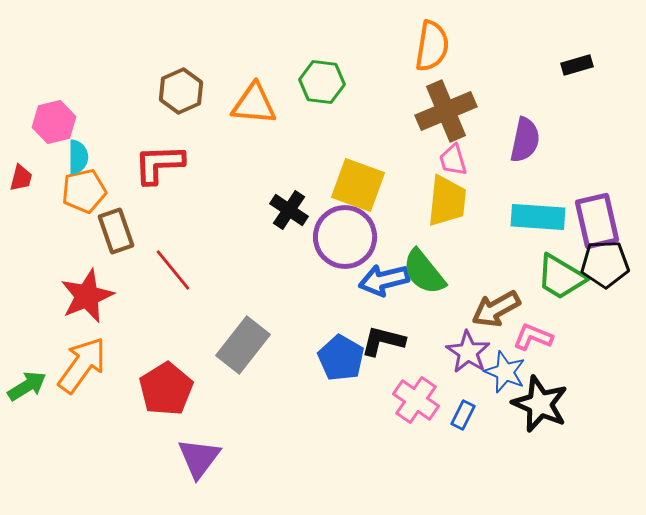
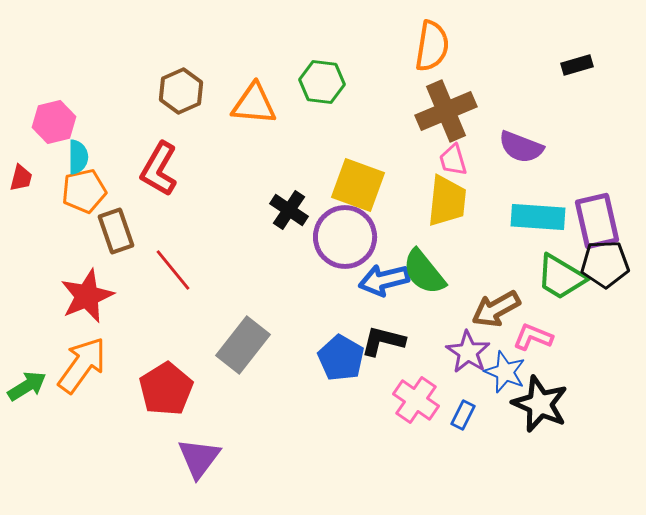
purple semicircle: moved 4 px left, 7 px down; rotated 99 degrees clockwise
red L-shape: moved 5 px down; rotated 58 degrees counterclockwise
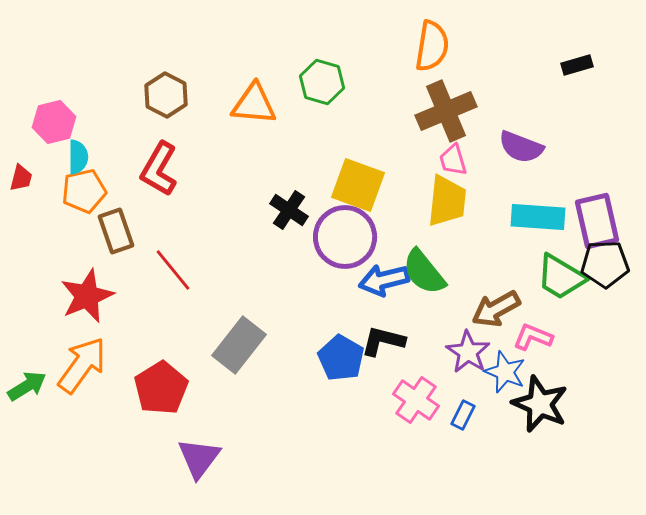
green hexagon: rotated 9 degrees clockwise
brown hexagon: moved 15 px left, 4 px down; rotated 9 degrees counterclockwise
gray rectangle: moved 4 px left
red pentagon: moved 5 px left, 1 px up
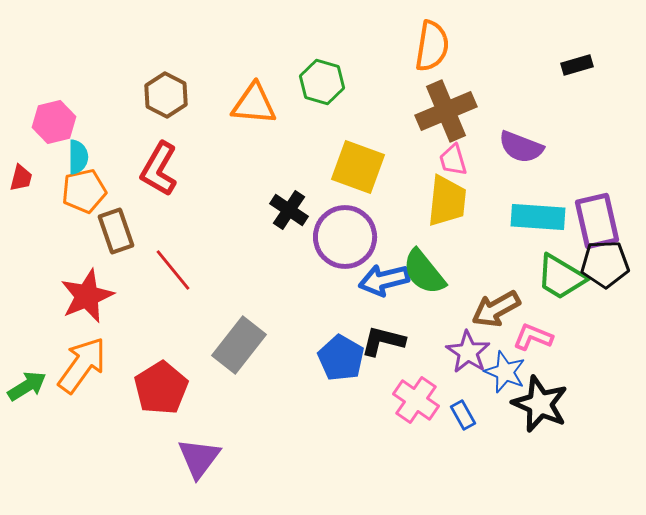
yellow square: moved 18 px up
blue rectangle: rotated 56 degrees counterclockwise
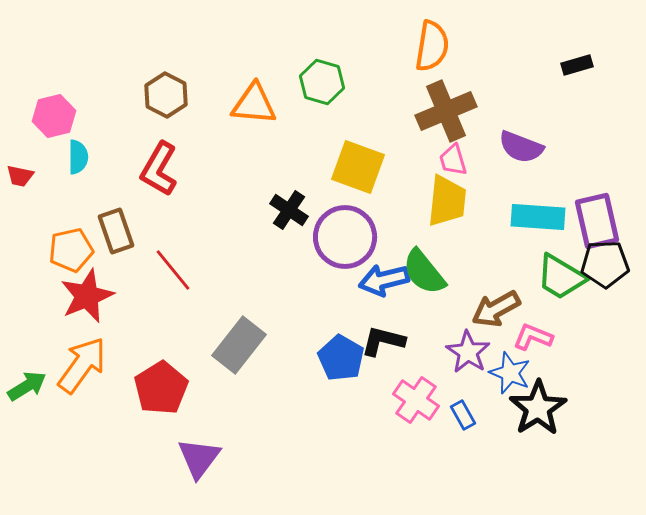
pink hexagon: moved 6 px up
red trapezoid: moved 1 px left, 2 px up; rotated 88 degrees clockwise
orange pentagon: moved 13 px left, 59 px down
blue star: moved 5 px right, 1 px down
black star: moved 2 px left, 4 px down; rotated 16 degrees clockwise
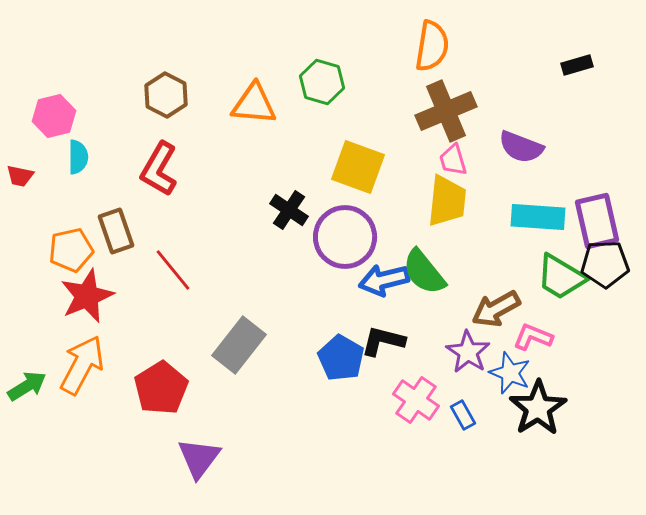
orange arrow: rotated 8 degrees counterclockwise
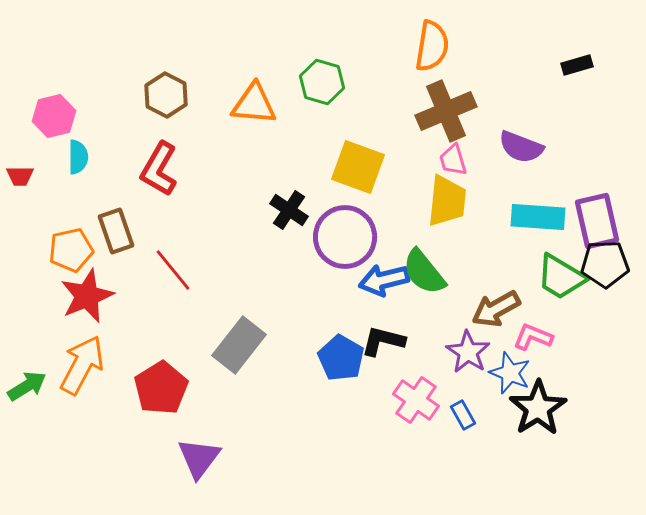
red trapezoid: rotated 12 degrees counterclockwise
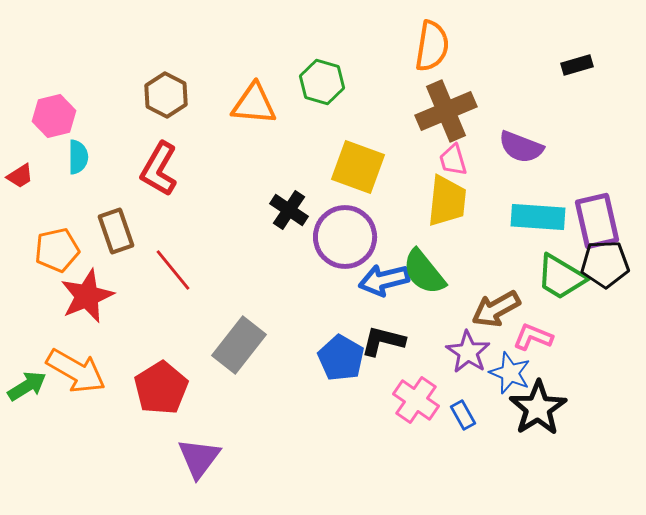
red trapezoid: rotated 32 degrees counterclockwise
orange pentagon: moved 14 px left
orange arrow: moved 6 px left, 6 px down; rotated 92 degrees clockwise
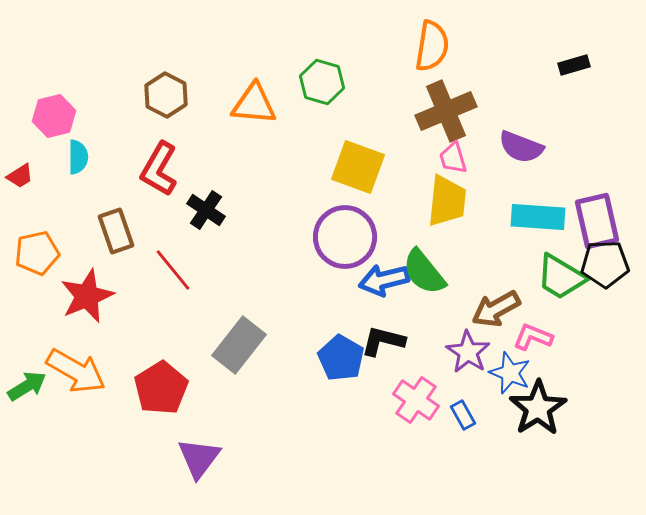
black rectangle: moved 3 px left
pink trapezoid: moved 2 px up
black cross: moved 83 px left
orange pentagon: moved 20 px left, 3 px down
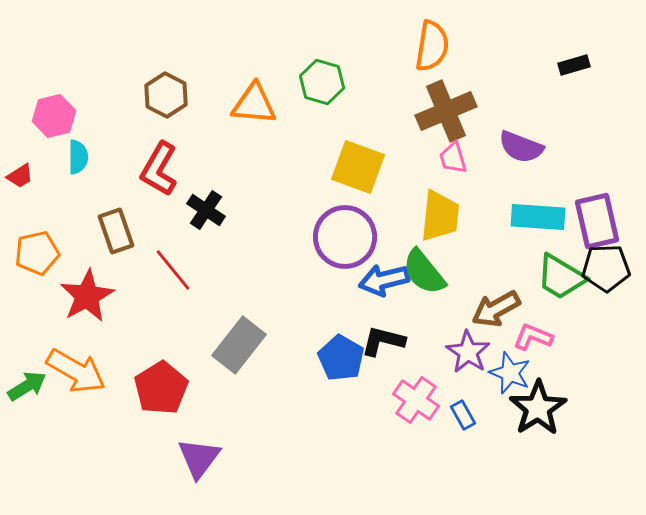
yellow trapezoid: moved 7 px left, 15 px down
black pentagon: moved 1 px right, 4 px down
red star: rotated 6 degrees counterclockwise
